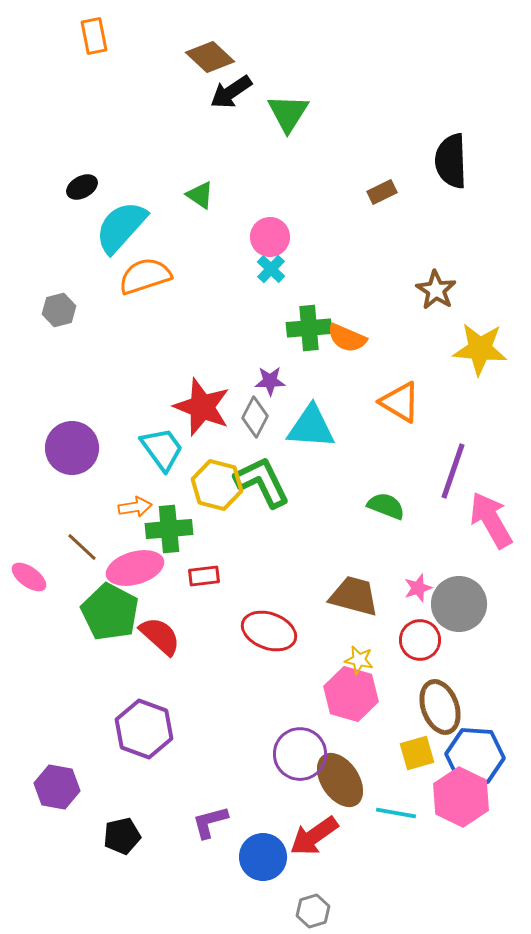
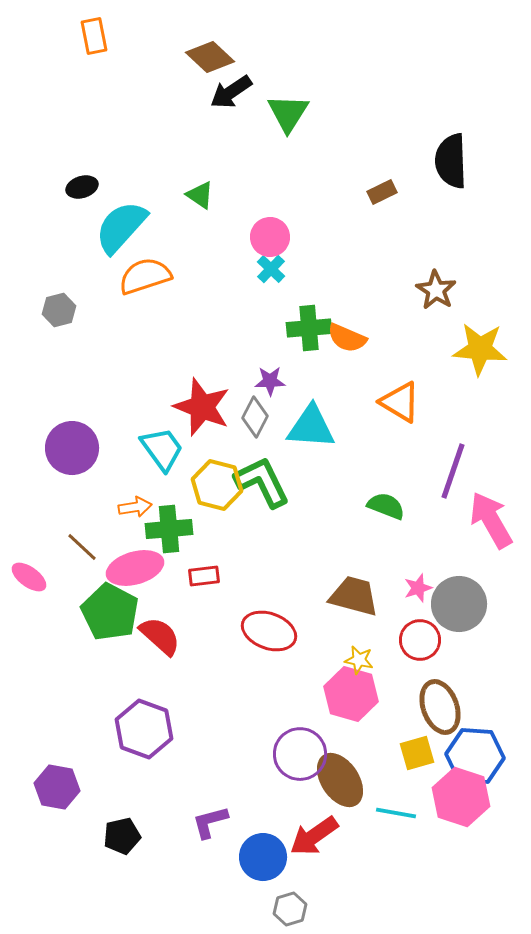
black ellipse at (82, 187): rotated 12 degrees clockwise
pink hexagon at (461, 797): rotated 8 degrees counterclockwise
gray hexagon at (313, 911): moved 23 px left, 2 px up
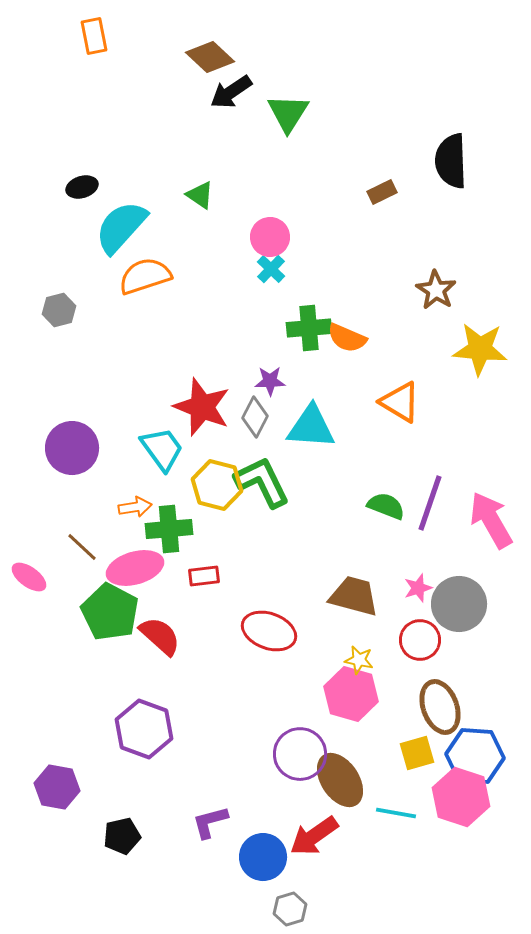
purple line at (453, 471): moved 23 px left, 32 px down
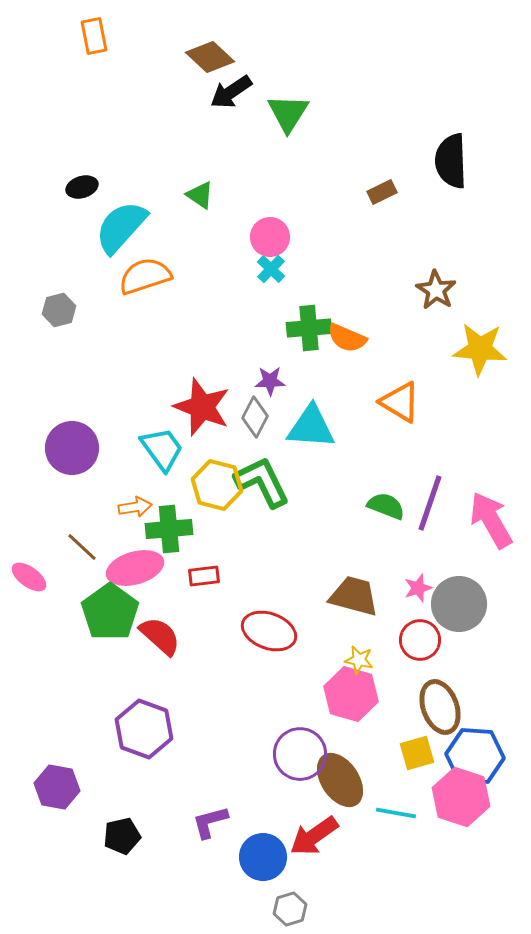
green pentagon at (110, 612): rotated 8 degrees clockwise
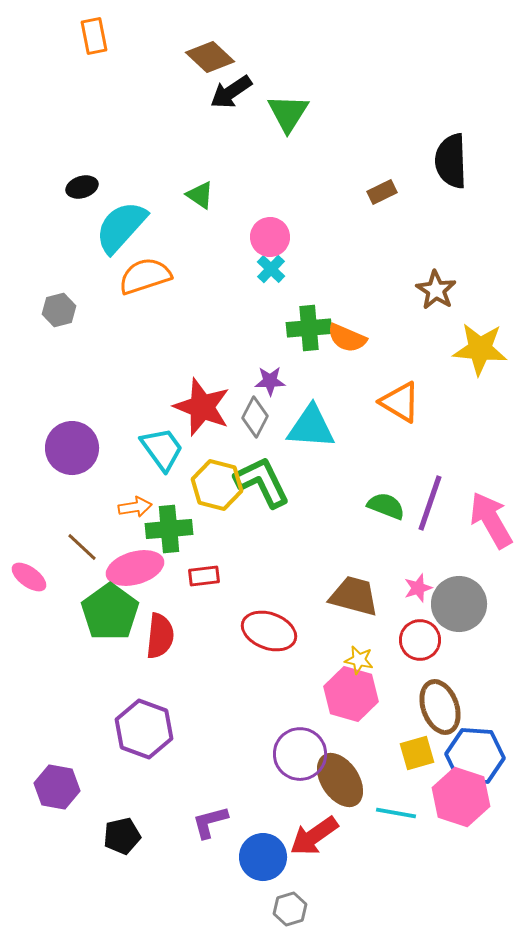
red semicircle at (160, 636): rotated 54 degrees clockwise
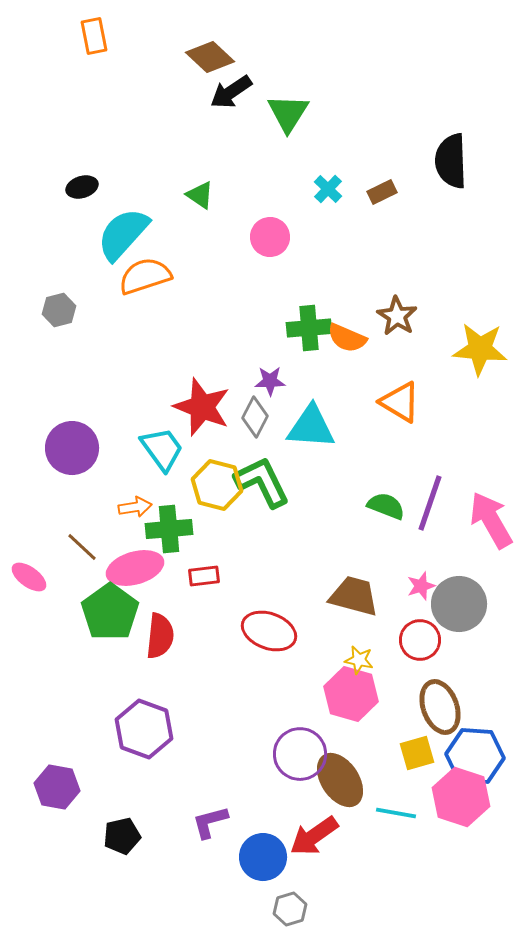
cyan semicircle at (121, 227): moved 2 px right, 7 px down
cyan cross at (271, 269): moved 57 px right, 80 px up
brown star at (436, 290): moved 39 px left, 26 px down
pink star at (418, 588): moved 3 px right, 2 px up
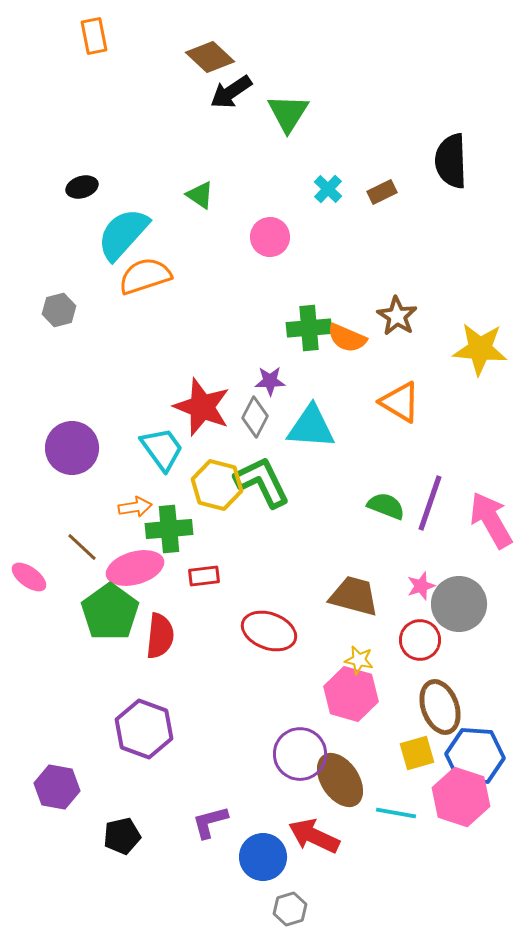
red arrow at (314, 836): rotated 60 degrees clockwise
